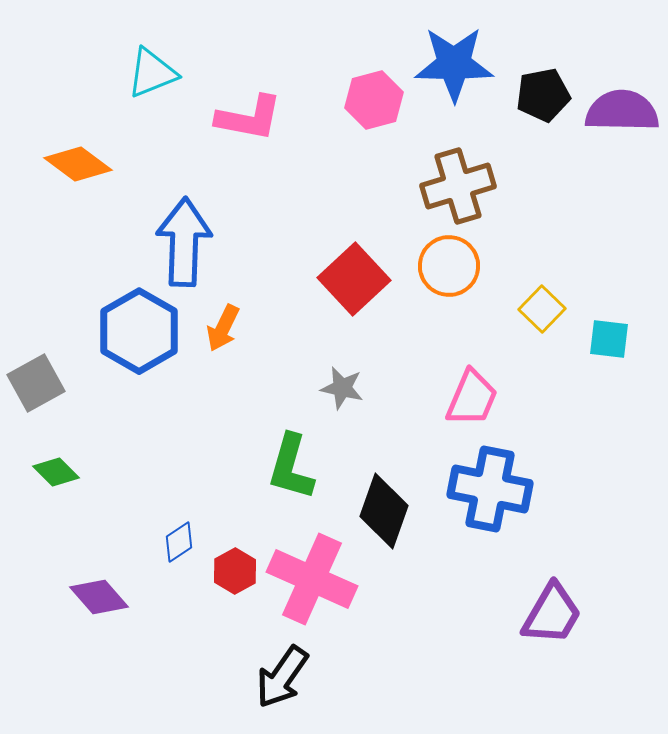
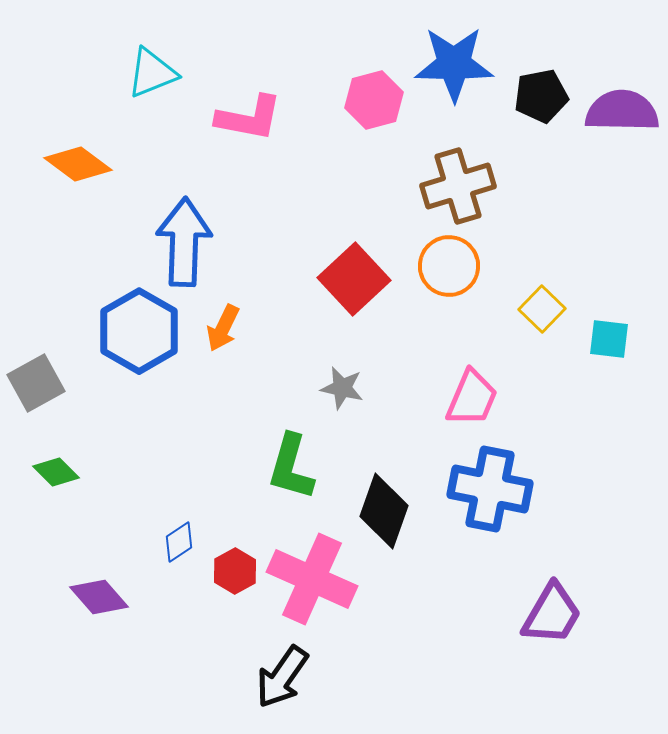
black pentagon: moved 2 px left, 1 px down
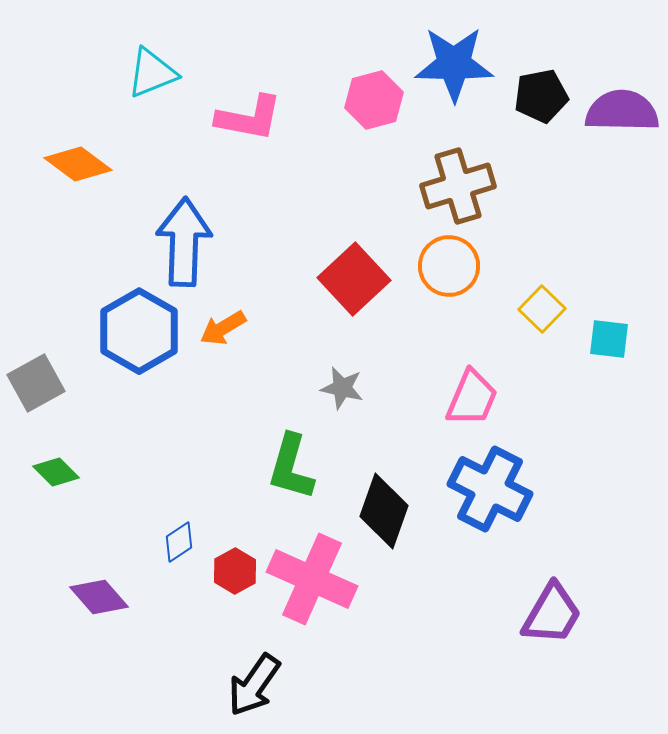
orange arrow: rotated 33 degrees clockwise
blue cross: rotated 16 degrees clockwise
black arrow: moved 28 px left, 8 px down
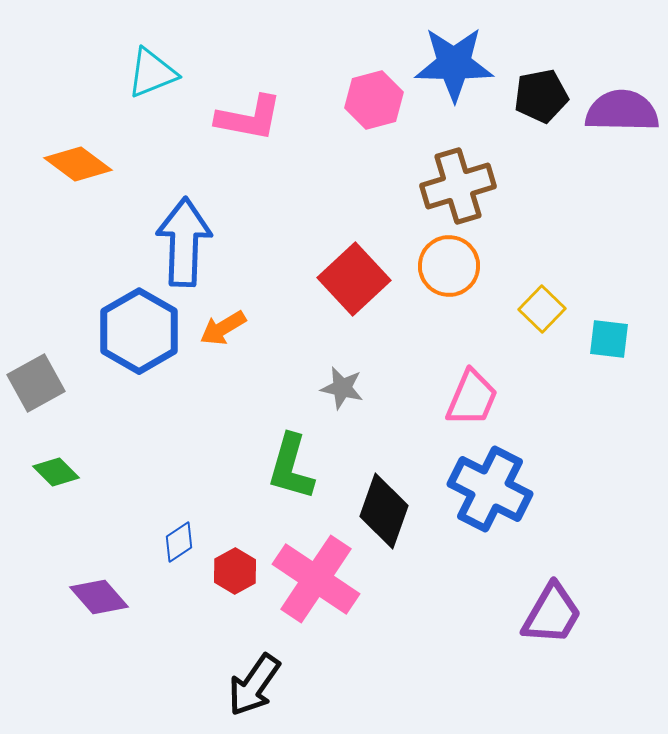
pink cross: moved 4 px right; rotated 10 degrees clockwise
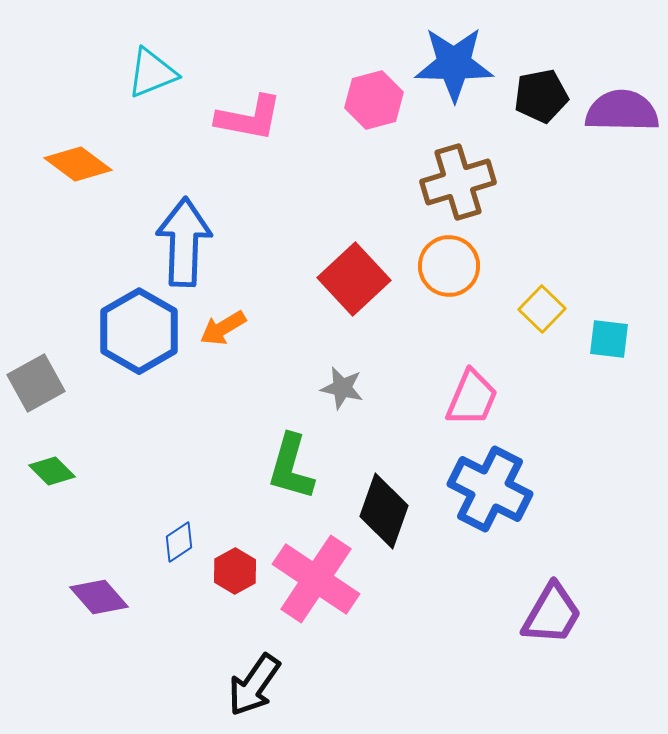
brown cross: moved 4 px up
green diamond: moved 4 px left, 1 px up
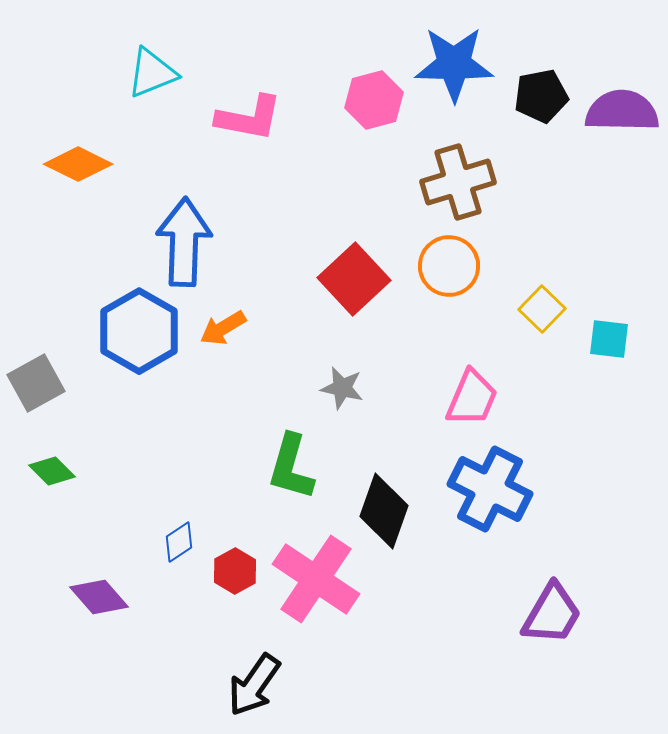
orange diamond: rotated 10 degrees counterclockwise
